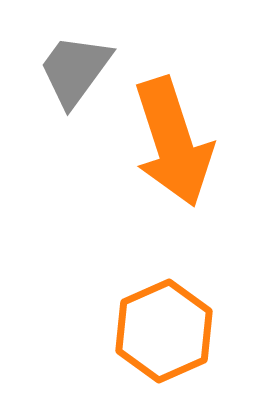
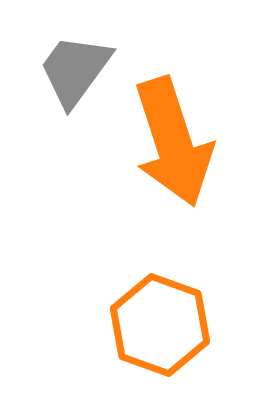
orange hexagon: moved 4 px left, 6 px up; rotated 16 degrees counterclockwise
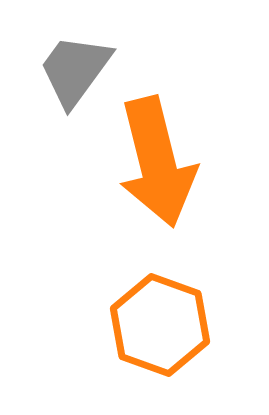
orange arrow: moved 16 px left, 20 px down; rotated 4 degrees clockwise
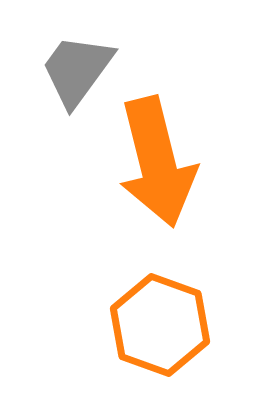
gray trapezoid: moved 2 px right
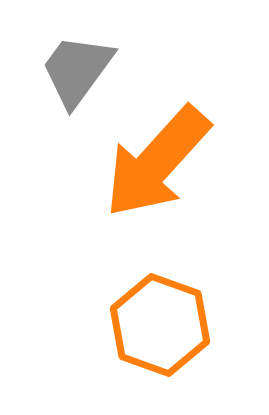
orange arrow: rotated 56 degrees clockwise
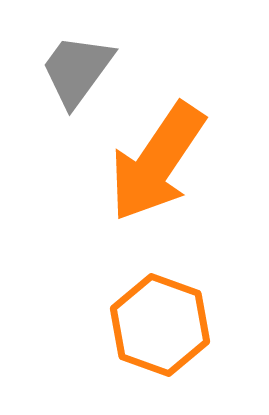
orange arrow: rotated 8 degrees counterclockwise
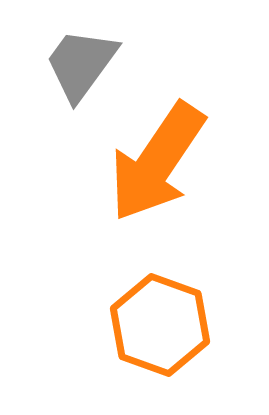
gray trapezoid: moved 4 px right, 6 px up
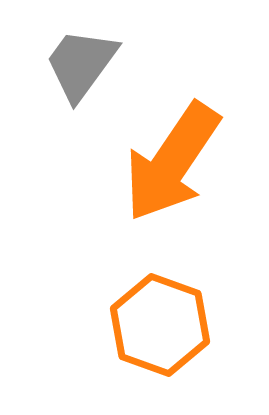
orange arrow: moved 15 px right
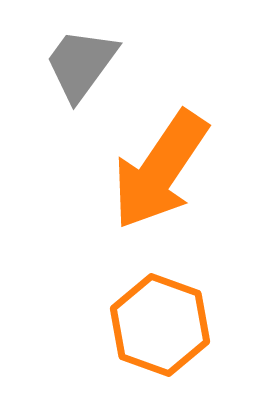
orange arrow: moved 12 px left, 8 px down
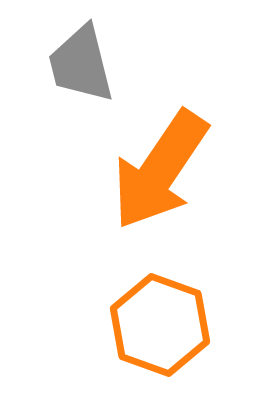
gray trapezoid: rotated 50 degrees counterclockwise
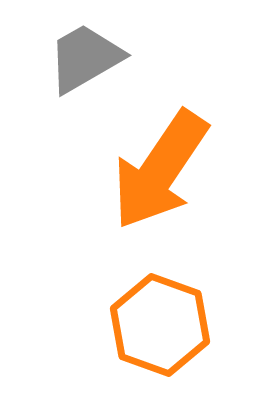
gray trapezoid: moved 4 px right, 6 px up; rotated 74 degrees clockwise
